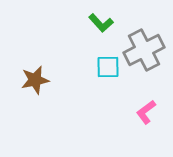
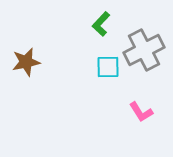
green L-shape: moved 1 px down; rotated 85 degrees clockwise
brown star: moved 9 px left, 18 px up
pink L-shape: moved 5 px left; rotated 85 degrees counterclockwise
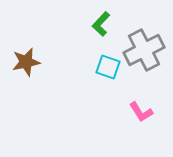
cyan square: rotated 20 degrees clockwise
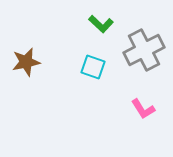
green L-shape: rotated 90 degrees counterclockwise
cyan square: moved 15 px left
pink L-shape: moved 2 px right, 3 px up
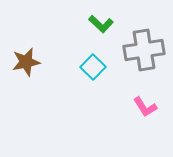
gray cross: rotated 18 degrees clockwise
cyan square: rotated 25 degrees clockwise
pink L-shape: moved 2 px right, 2 px up
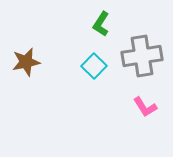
green L-shape: rotated 80 degrees clockwise
gray cross: moved 2 px left, 6 px down
cyan square: moved 1 px right, 1 px up
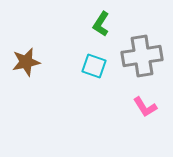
cyan square: rotated 25 degrees counterclockwise
